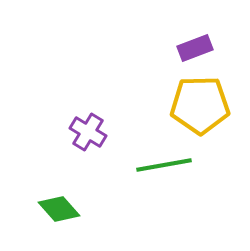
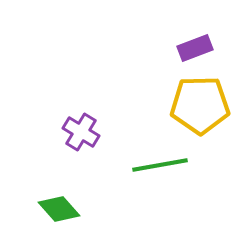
purple cross: moved 7 px left
green line: moved 4 px left
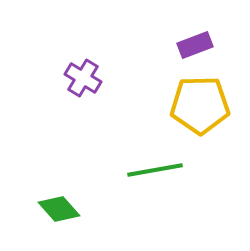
purple rectangle: moved 3 px up
purple cross: moved 2 px right, 54 px up
green line: moved 5 px left, 5 px down
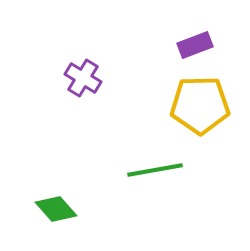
green diamond: moved 3 px left
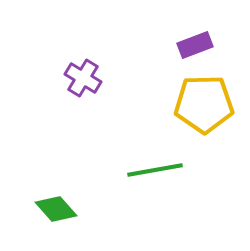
yellow pentagon: moved 4 px right, 1 px up
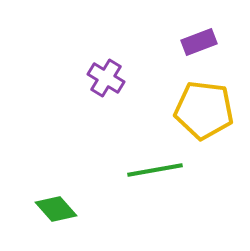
purple rectangle: moved 4 px right, 3 px up
purple cross: moved 23 px right
yellow pentagon: moved 6 px down; rotated 8 degrees clockwise
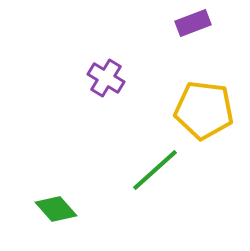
purple rectangle: moved 6 px left, 19 px up
green line: rotated 32 degrees counterclockwise
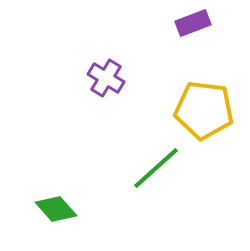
green line: moved 1 px right, 2 px up
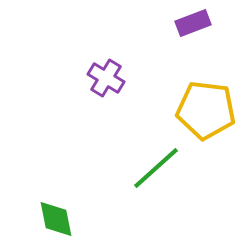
yellow pentagon: moved 2 px right
green diamond: moved 10 px down; rotated 30 degrees clockwise
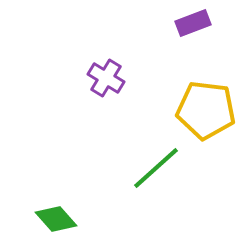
green diamond: rotated 30 degrees counterclockwise
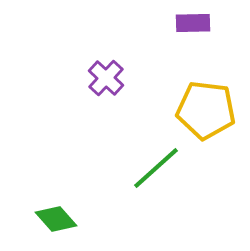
purple rectangle: rotated 20 degrees clockwise
purple cross: rotated 12 degrees clockwise
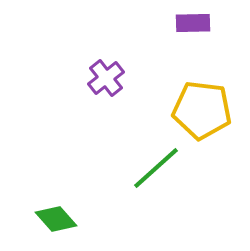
purple cross: rotated 9 degrees clockwise
yellow pentagon: moved 4 px left
